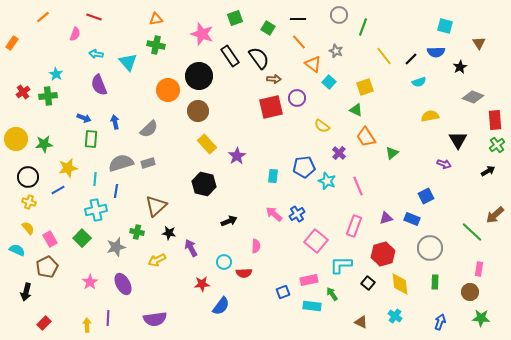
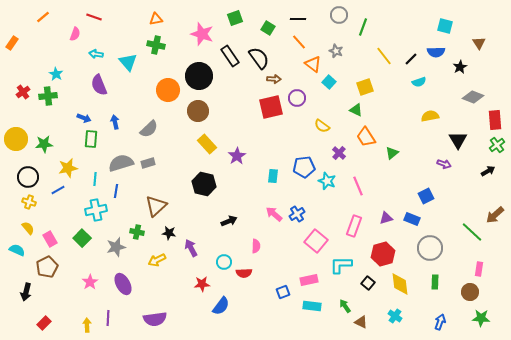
green arrow at (332, 294): moved 13 px right, 12 px down
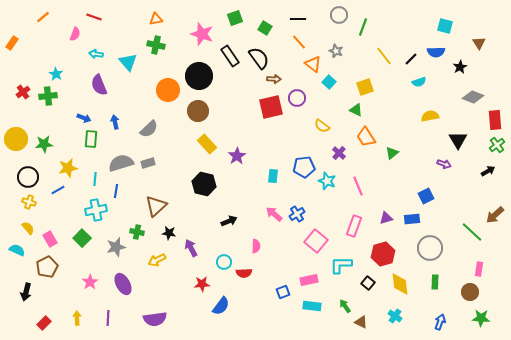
green square at (268, 28): moved 3 px left
blue rectangle at (412, 219): rotated 28 degrees counterclockwise
yellow arrow at (87, 325): moved 10 px left, 7 px up
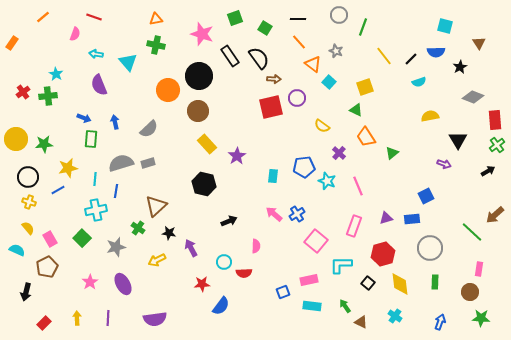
green cross at (137, 232): moved 1 px right, 4 px up; rotated 24 degrees clockwise
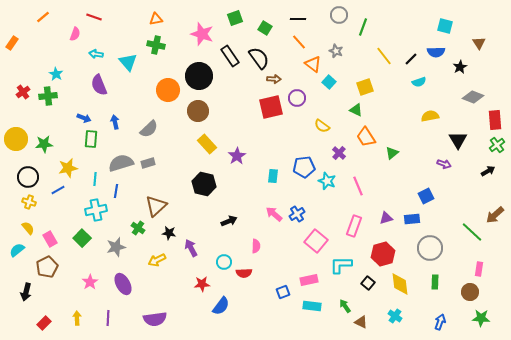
cyan semicircle at (17, 250): rotated 63 degrees counterclockwise
